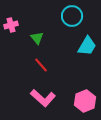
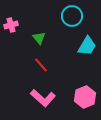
green triangle: moved 2 px right
pink hexagon: moved 4 px up
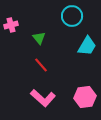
pink hexagon: rotated 15 degrees clockwise
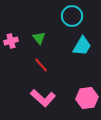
pink cross: moved 16 px down
cyan trapezoid: moved 5 px left
pink hexagon: moved 2 px right, 1 px down
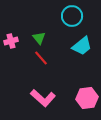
cyan trapezoid: rotated 20 degrees clockwise
red line: moved 7 px up
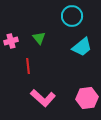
cyan trapezoid: moved 1 px down
red line: moved 13 px left, 8 px down; rotated 35 degrees clockwise
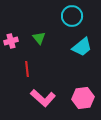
red line: moved 1 px left, 3 px down
pink hexagon: moved 4 px left
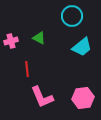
green triangle: rotated 24 degrees counterclockwise
pink L-shape: moved 1 px left, 1 px up; rotated 25 degrees clockwise
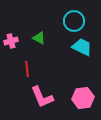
cyan circle: moved 2 px right, 5 px down
cyan trapezoid: rotated 115 degrees counterclockwise
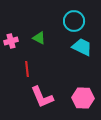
pink hexagon: rotated 10 degrees clockwise
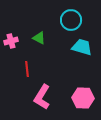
cyan circle: moved 3 px left, 1 px up
cyan trapezoid: rotated 10 degrees counterclockwise
pink L-shape: rotated 55 degrees clockwise
